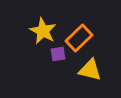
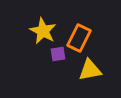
orange rectangle: rotated 20 degrees counterclockwise
yellow triangle: rotated 25 degrees counterclockwise
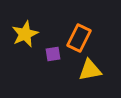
yellow star: moved 18 px left, 3 px down; rotated 20 degrees clockwise
purple square: moved 5 px left
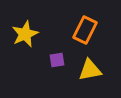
orange rectangle: moved 6 px right, 8 px up
purple square: moved 4 px right, 6 px down
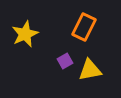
orange rectangle: moved 1 px left, 3 px up
purple square: moved 8 px right, 1 px down; rotated 21 degrees counterclockwise
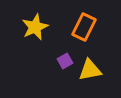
yellow star: moved 10 px right, 7 px up
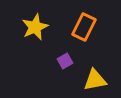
yellow triangle: moved 5 px right, 10 px down
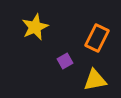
orange rectangle: moved 13 px right, 11 px down
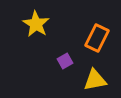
yellow star: moved 1 px right, 3 px up; rotated 16 degrees counterclockwise
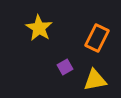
yellow star: moved 3 px right, 4 px down
purple square: moved 6 px down
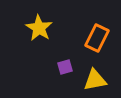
purple square: rotated 14 degrees clockwise
